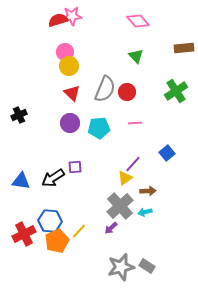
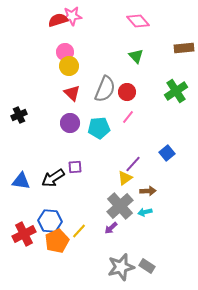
pink line: moved 7 px left, 6 px up; rotated 48 degrees counterclockwise
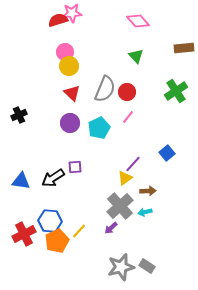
pink star: moved 3 px up
cyan pentagon: rotated 20 degrees counterclockwise
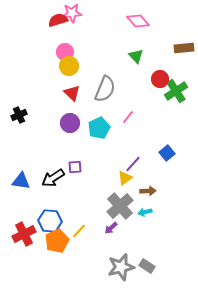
red circle: moved 33 px right, 13 px up
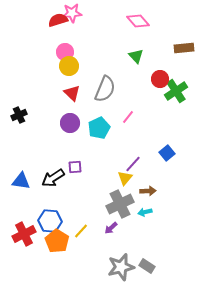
yellow triangle: rotated 14 degrees counterclockwise
gray cross: moved 2 px up; rotated 16 degrees clockwise
yellow line: moved 2 px right
orange pentagon: rotated 15 degrees counterclockwise
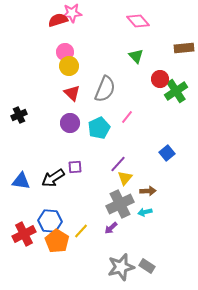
pink line: moved 1 px left
purple line: moved 15 px left
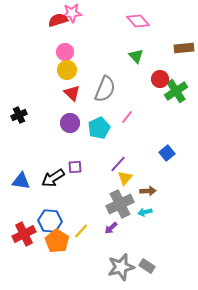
yellow circle: moved 2 px left, 4 px down
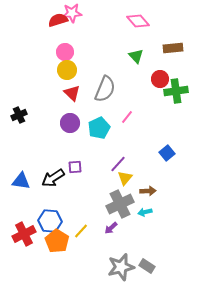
brown rectangle: moved 11 px left
green cross: rotated 25 degrees clockwise
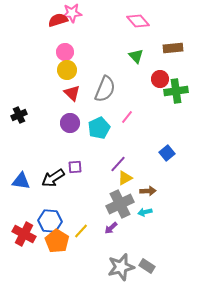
yellow triangle: rotated 21 degrees clockwise
red cross: rotated 35 degrees counterclockwise
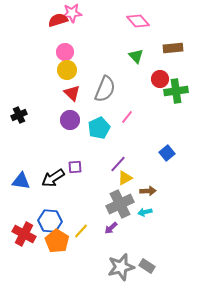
purple circle: moved 3 px up
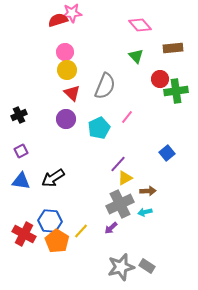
pink diamond: moved 2 px right, 4 px down
gray semicircle: moved 3 px up
purple circle: moved 4 px left, 1 px up
purple square: moved 54 px left, 16 px up; rotated 24 degrees counterclockwise
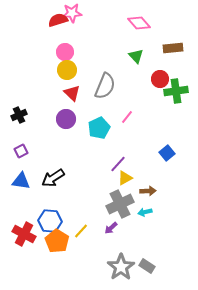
pink diamond: moved 1 px left, 2 px up
gray star: rotated 20 degrees counterclockwise
